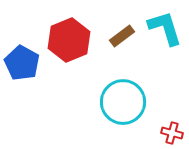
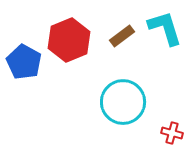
blue pentagon: moved 2 px right, 1 px up
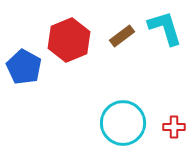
blue pentagon: moved 5 px down
cyan circle: moved 21 px down
red cross: moved 2 px right, 6 px up; rotated 15 degrees counterclockwise
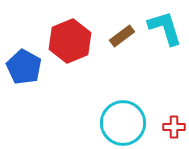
red hexagon: moved 1 px right, 1 px down
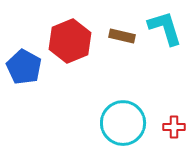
brown rectangle: rotated 50 degrees clockwise
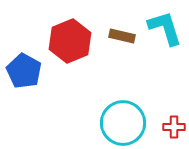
blue pentagon: moved 4 px down
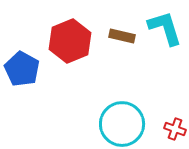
blue pentagon: moved 2 px left, 2 px up
cyan circle: moved 1 px left, 1 px down
red cross: moved 1 px right, 2 px down; rotated 20 degrees clockwise
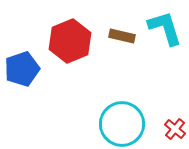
blue pentagon: rotated 24 degrees clockwise
red cross: rotated 20 degrees clockwise
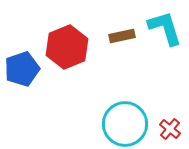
brown rectangle: rotated 25 degrees counterclockwise
red hexagon: moved 3 px left, 6 px down
cyan circle: moved 3 px right
red cross: moved 5 px left
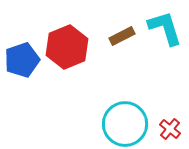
brown rectangle: rotated 15 degrees counterclockwise
blue pentagon: moved 9 px up
